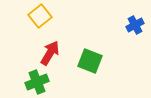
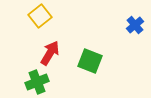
blue cross: rotated 12 degrees counterclockwise
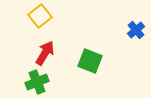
blue cross: moved 1 px right, 5 px down
red arrow: moved 5 px left
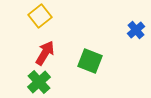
green cross: moved 2 px right; rotated 20 degrees counterclockwise
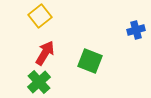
blue cross: rotated 24 degrees clockwise
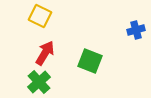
yellow square: rotated 25 degrees counterclockwise
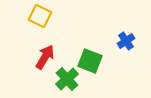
blue cross: moved 10 px left, 11 px down; rotated 18 degrees counterclockwise
red arrow: moved 4 px down
green cross: moved 28 px right, 3 px up
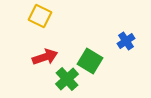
red arrow: rotated 40 degrees clockwise
green square: rotated 10 degrees clockwise
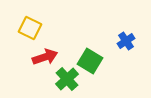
yellow square: moved 10 px left, 12 px down
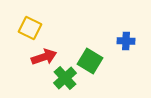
blue cross: rotated 36 degrees clockwise
red arrow: moved 1 px left
green cross: moved 2 px left, 1 px up
